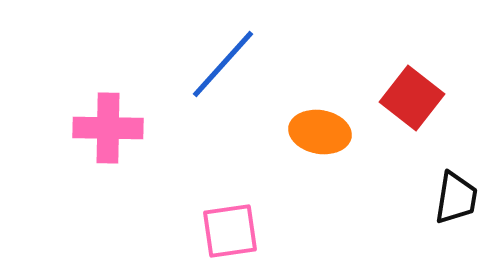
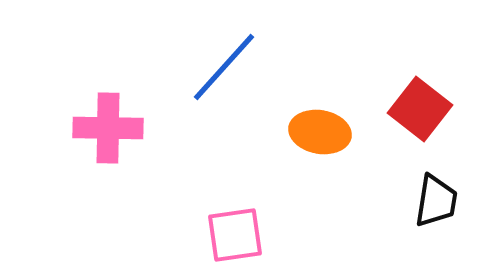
blue line: moved 1 px right, 3 px down
red square: moved 8 px right, 11 px down
black trapezoid: moved 20 px left, 3 px down
pink square: moved 5 px right, 4 px down
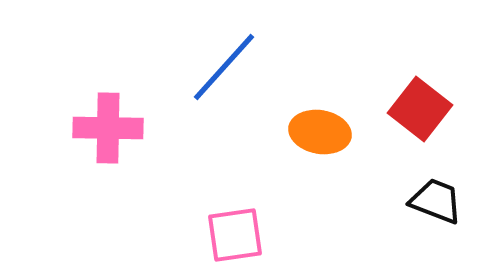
black trapezoid: rotated 78 degrees counterclockwise
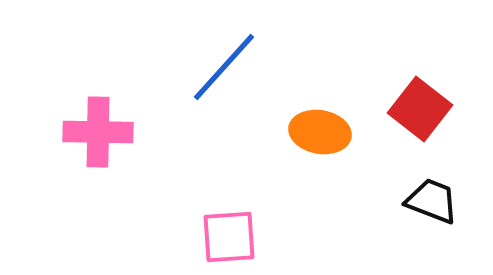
pink cross: moved 10 px left, 4 px down
black trapezoid: moved 4 px left
pink square: moved 6 px left, 2 px down; rotated 4 degrees clockwise
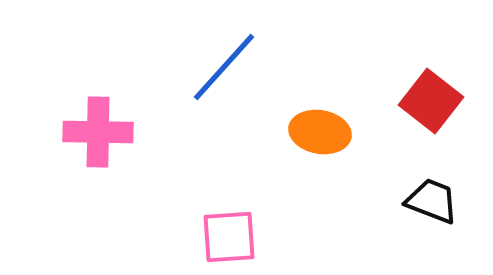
red square: moved 11 px right, 8 px up
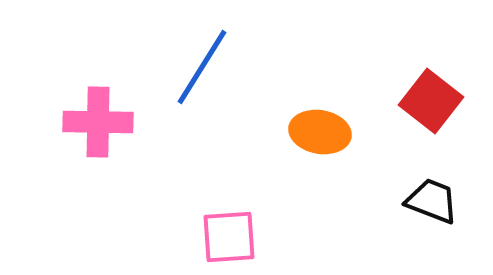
blue line: moved 22 px left; rotated 10 degrees counterclockwise
pink cross: moved 10 px up
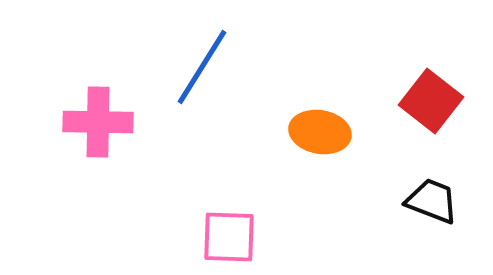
pink square: rotated 6 degrees clockwise
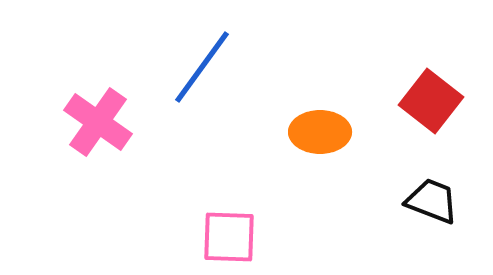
blue line: rotated 4 degrees clockwise
pink cross: rotated 34 degrees clockwise
orange ellipse: rotated 10 degrees counterclockwise
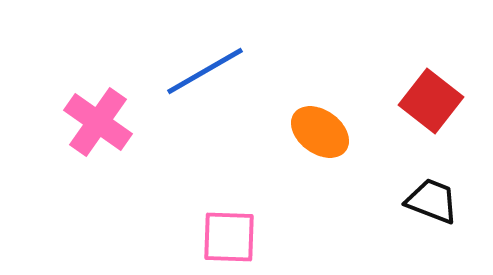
blue line: moved 3 px right, 4 px down; rotated 24 degrees clockwise
orange ellipse: rotated 36 degrees clockwise
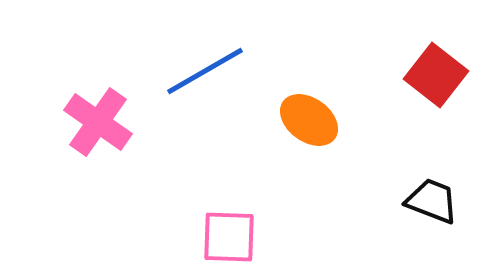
red square: moved 5 px right, 26 px up
orange ellipse: moved 11 px left, 12 px up
